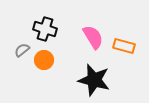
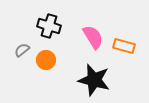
black cross: moved 4 px right, 3 px up
orange circle: moved 2 px right
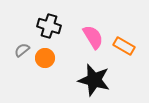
orange rectangle: rotated 15 degrees clockwise
orange circle: moved 1 px left, 2 px up
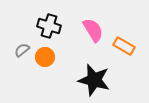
pink semicircle: moved 7 px up
orange circle: moved 1 px up
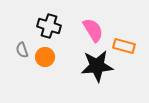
orange rectangle: rotated 15 degrees counterclockwise
gray semicircle: rotated 70 degrees counterclockwise
black star: moved 3 px right, 14 px up; rotated 20 degrees counterclockwise
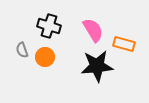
orange rectangle: moved 2 px up
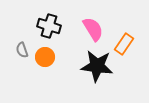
pink semicircle: moved 1 px up
orange rectangle: rotated 70 degrees counterclockwise
black star: rotated 12 degrees clockwise
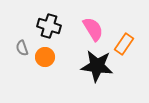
gray semicircle: moved 2 px up
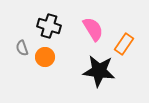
black star: moved 2 px right, 5 px down
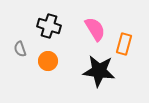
pink semicircle: moved 2 px right
orange rectangle: rotated 20 degrees counterclockwise
gray semicircle: moved 2 px left, 1 px down
orange circle: moved 3 px right, 4 px down
